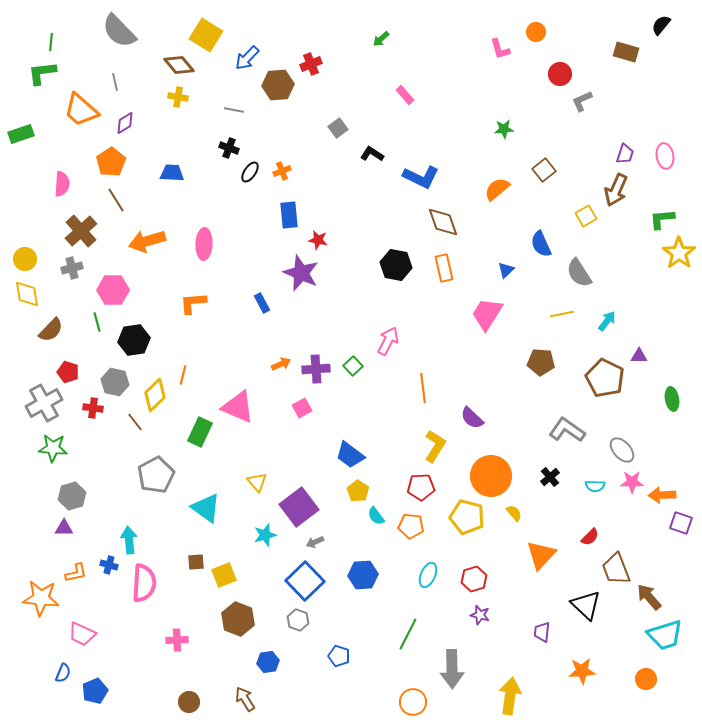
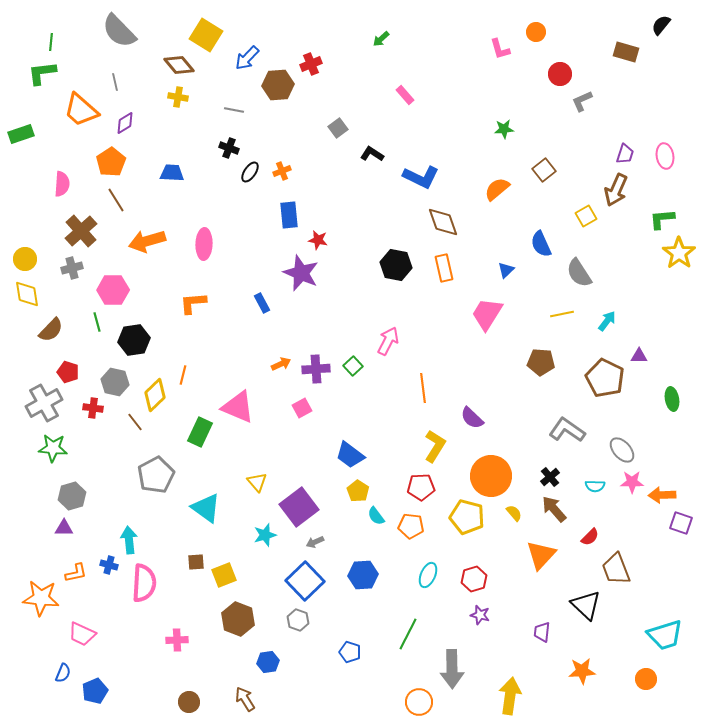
brown arrow at (649, 597): moved 95 px left, 88 px up
blue pentagon at (339, 656): moved 11 px right, 4 px up
orange circle at (413, 702): moved 6 px right
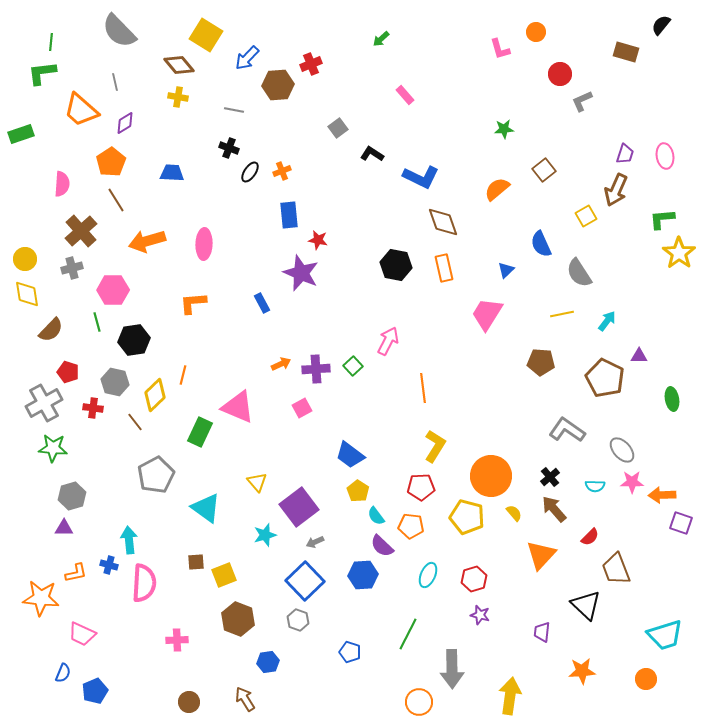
purple semicircle at (472, 418): moved 90 px left, 128 px down
